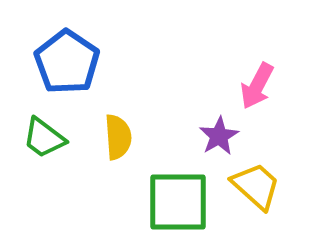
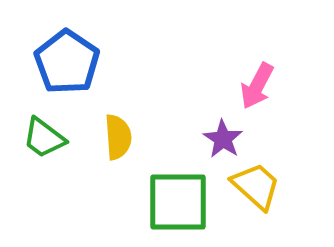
purple star: moved 4 px right, 3 px down; rotated 9 degrees counterclockwise
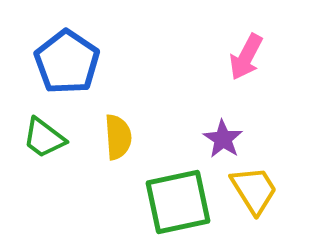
pink arrow: moved 11 px left, 29 px up
yellow trapezoid: moved 2 px left, 4 px down; rotated 16 degrees clockwise
green square: rotated 12 degrees counterclockwise
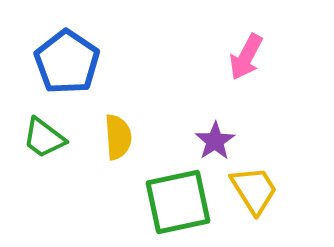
purple star: moved 8 px left, 2 px down; rotated 6 degrees clockwise
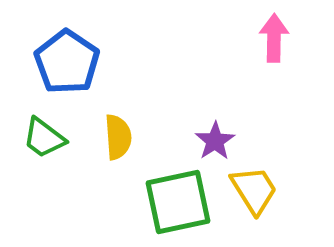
pink arrow: moved 28 px right, 19 px up; rotated 153 degrees clockwise
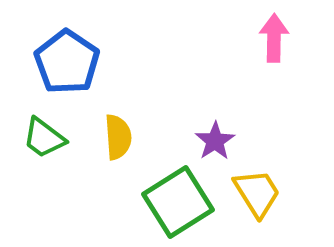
yellow trapezoid: moved 3 px right, 3 px down
green square: rotated 20 degrees counterclockwise
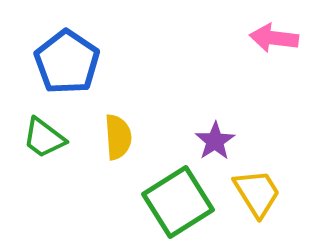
pink arrow: rotated 84 degrees counterclockwise
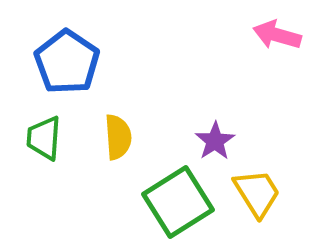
pink arrow: moved 3 px right, 3 px up; rotated 9 degrees clockwise
green trapezoid: rotated 57 degrees clockwise
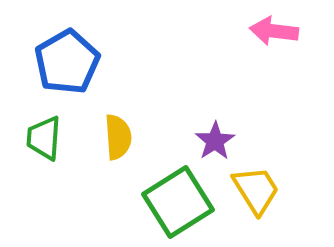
pink arrow: moved 3 px left, 4 px up; rotated 9 degrees counterclockwise
blue pentagon: rotated 8 degrees clockwise
yellow trapezoid: moved 1 px left, 3 px up
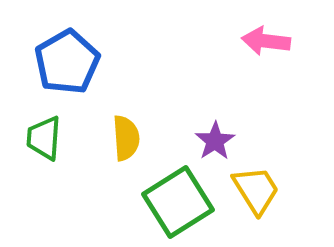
pink arrow: moved 8 px left, 10 px down
yellow semicircle: moved 8 px right, 1 px down
